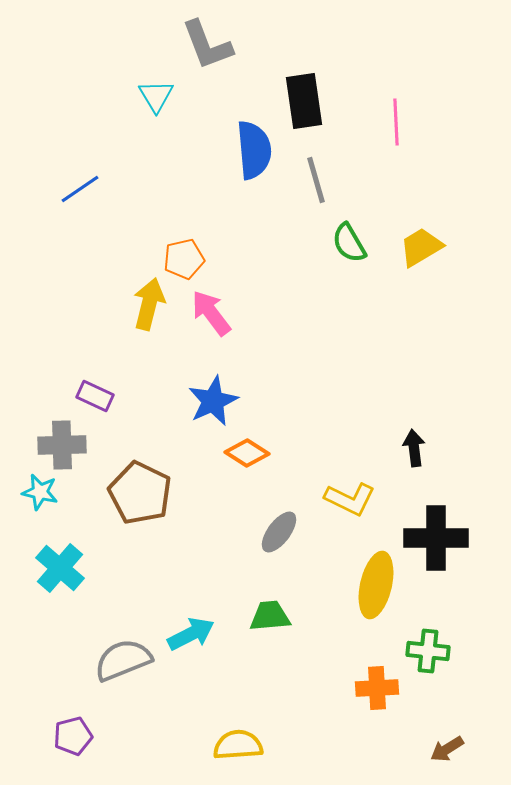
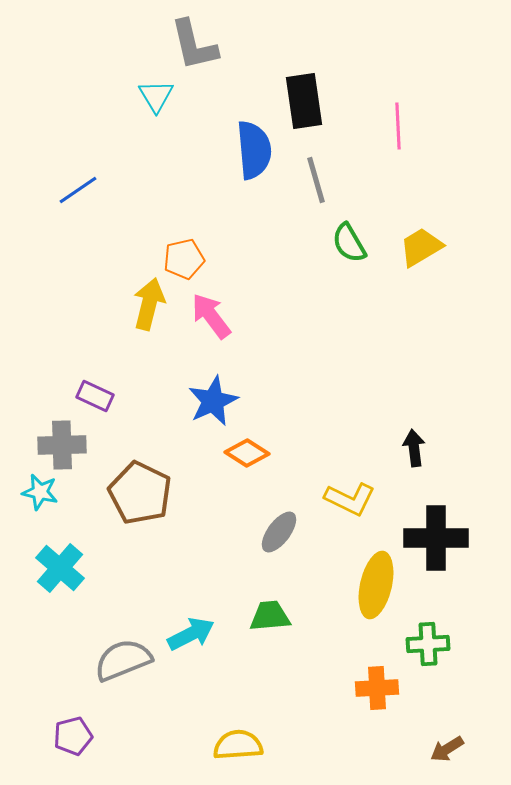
gray L-shape: moved 13 px left; rotated 8 degrees clockwise
pink line: moved 2 px right, 4 px down
blue line: moved 2 px left, 1 px down
pink arrow: moved 3 px down
green cross: moved 7 px up; rotated 9 degrees counterclockwise
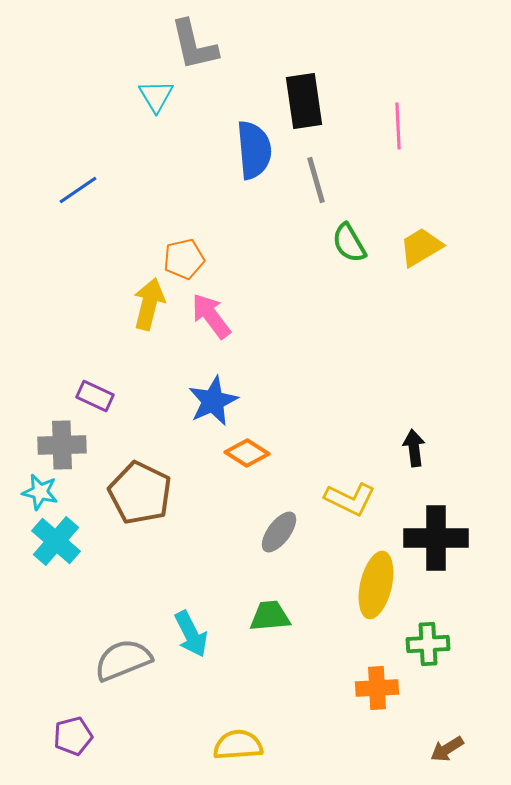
cyan cross: moved 4 px left, 27 px up
cyan arrow: rotated 90 degrees clockwise
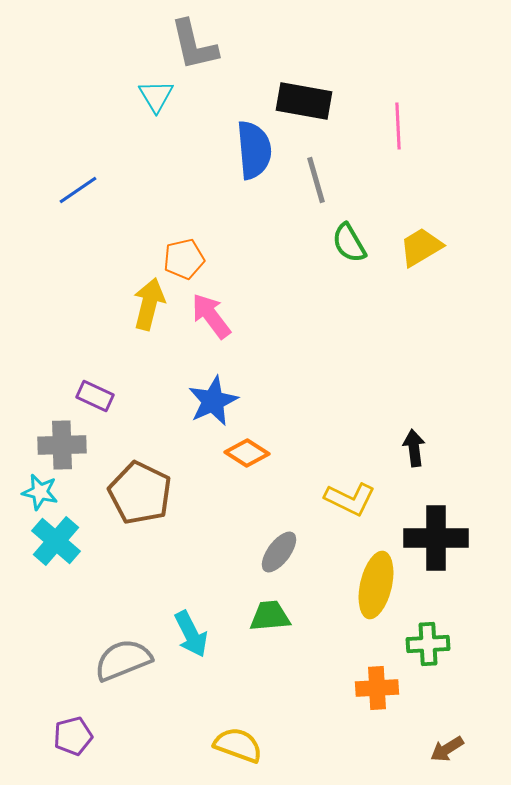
black rectangle: rotated 72 degrees counterclockwise
gray ellipse: moved 20 px down
yellow semicircle: rotated 24 degrees clockwise
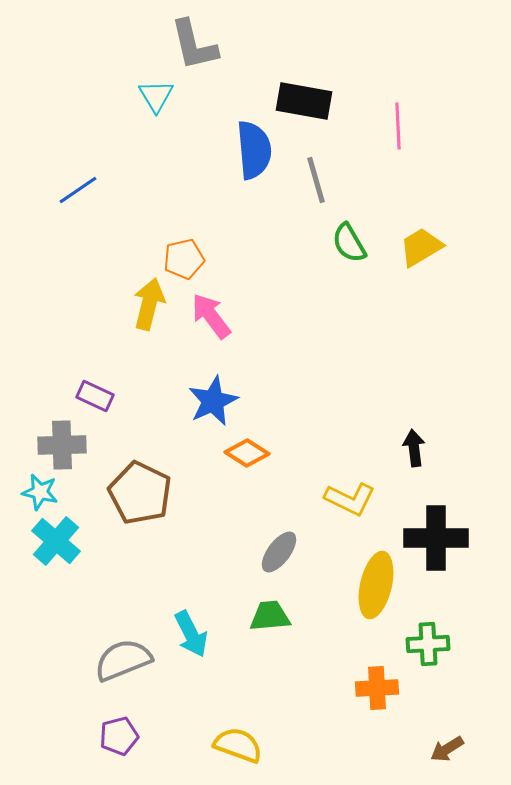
purple pentagon: moved 46 px right
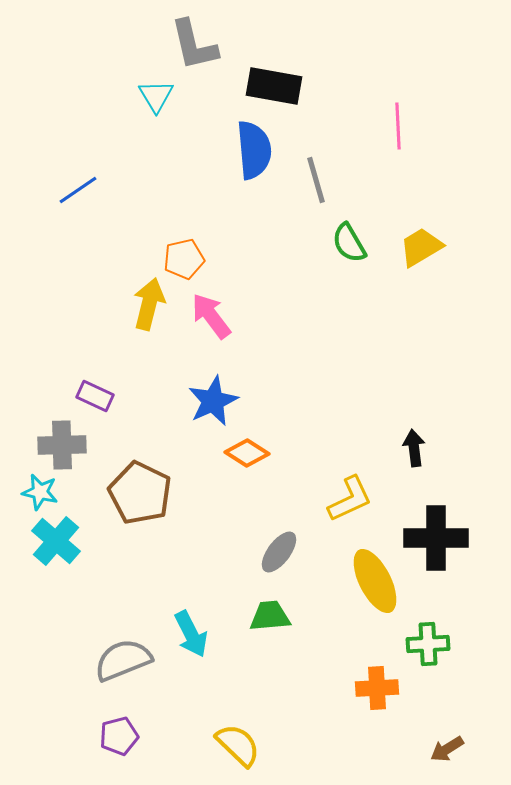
black rectangle: moved 30 px left, 15 px up
yellow L-shape: rotated 51 degrees counterclockwise
yellow ellipse: moved 1 px left, 4 px up; rotated 40 degrees counterclockwise
yellow semicircle: rotated 24 degrees clockwise
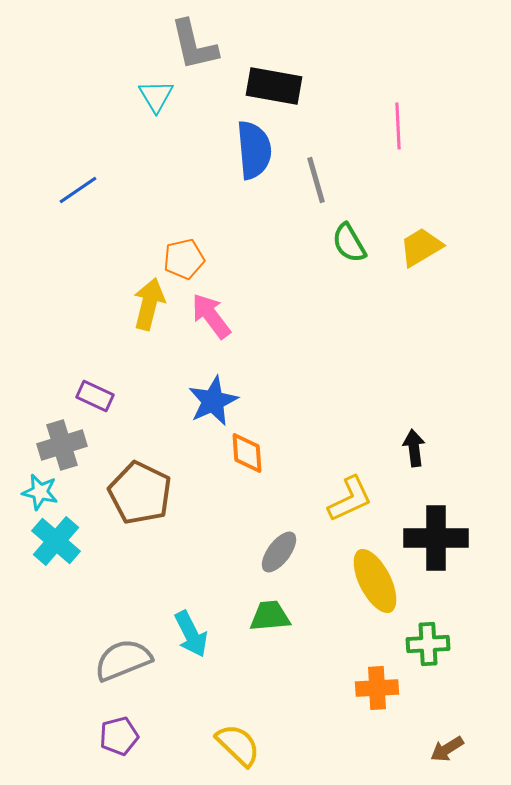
gray cross: rotated 15 degrees counterclockwise
orange diamond: rotated 54 degrees clockwise
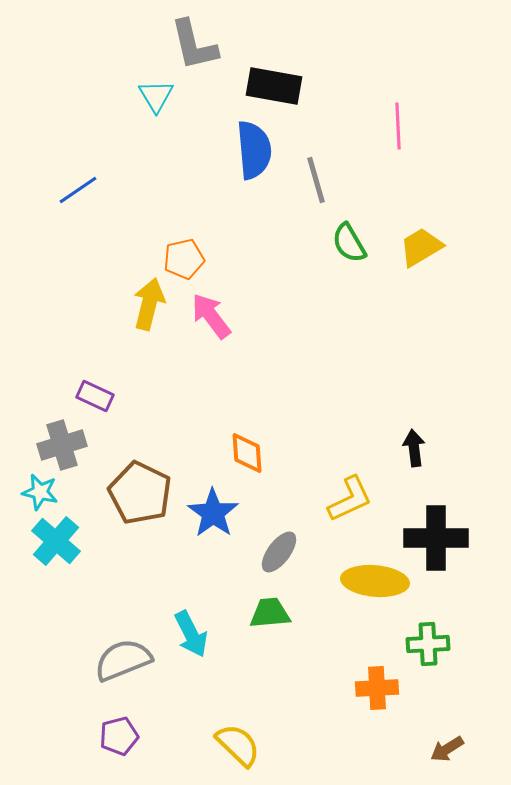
blue star: moved 112 px down; rotated 12 degrees counterclockwise
yellow ellipse: rotated 58 degrees counterclockwise
green trapezoid: moved 3 px up
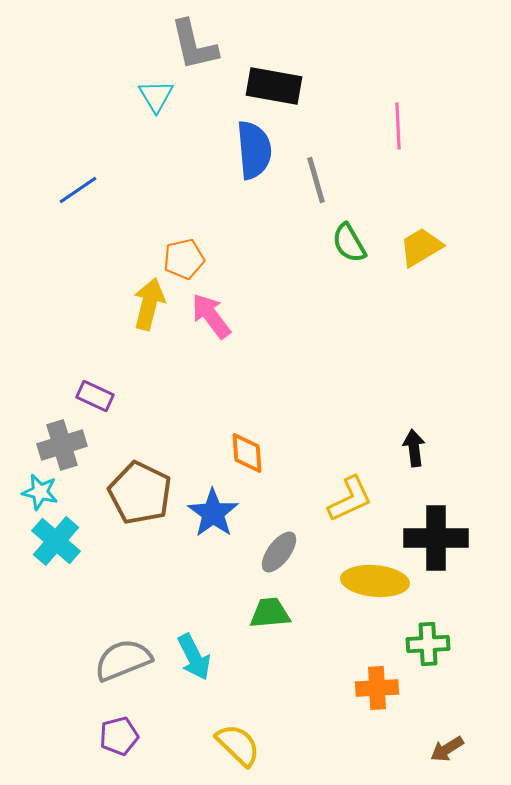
cyan arrow: moved 3 px right, 23 px down
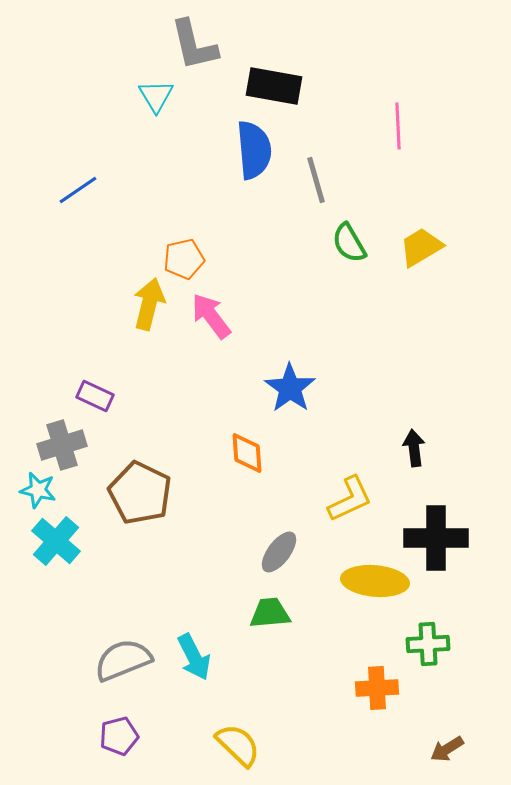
cyan star: moved 2 px left, 2 px up
blue star: moved 77 px right, 125 px up
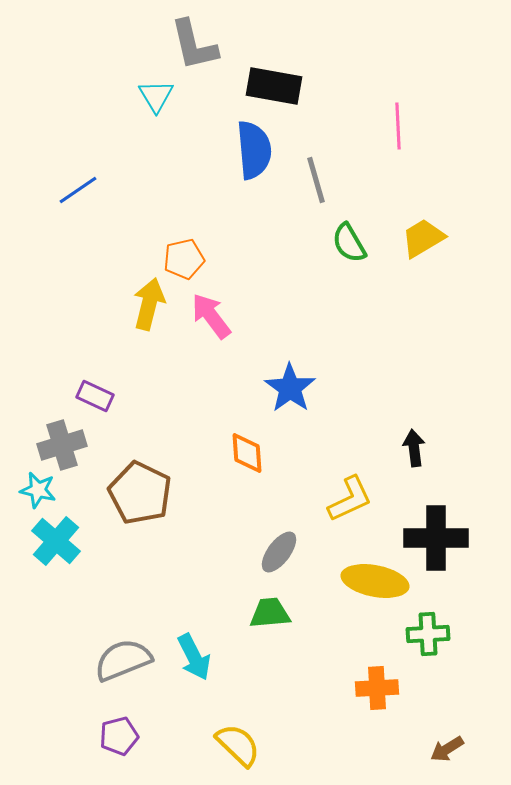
yellow trapezoid: moved 2 px right, 9 px up
yellow ellipse: rotated 6 degrees clockwise
green cross: moved 10 px up
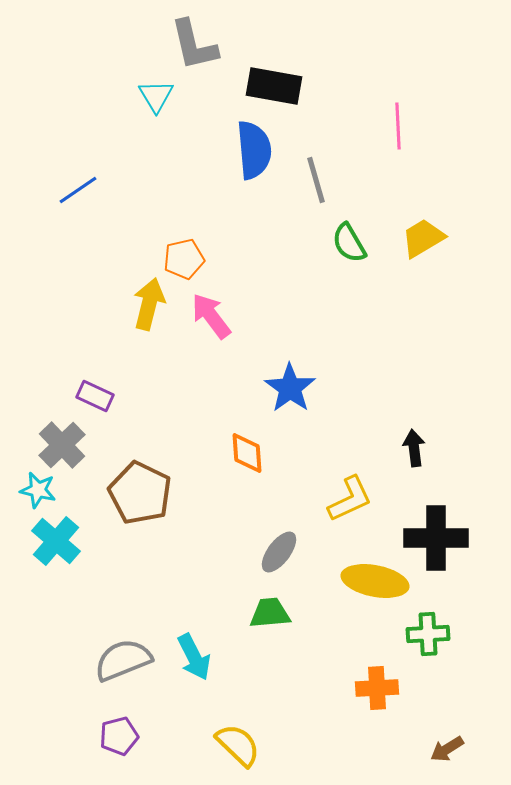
gray cross: rotated 27 degrees counterclockwise
